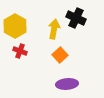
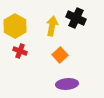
yellow arrow: moved 2 px left, 3 px up
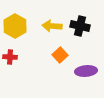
black cross: moved 4 px right, 8 px down; rotated 12 degrees counterclockwise
yellow arrow: rotated 96 degrees counterclockwise
red cross: moved 10 px left, 6 px down; rotated 16 degrees counterclockwise
purple ellipse: moved 19 px right, 13 px up
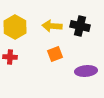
yellow hexagon: moved 1 px down
orange square: moved 5 px left, 1 px up; rotated 21 degrees clockwise
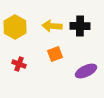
black cross: rotated 12 degrees counterclockwise
red cross: moved 9 px right, 7 px down; rotated 16 degrees clockwise
purple ellipse: rotated 20 degrees counterclockwise
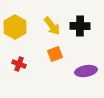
yellow arrow: rotated 132 degrees counterclockwise
purple ellipse: rotated 15 degrees clockwise
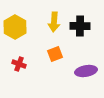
yellow arrow: moved 2 px right, 4 px up; rotated 42 degrees clockwise
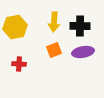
yellow hexagon: rotated 20 degrees clockwise
orange square: moved 1 px left, 4 px up
red cross: rotated 16 degrees counterclockwise
purple ellipse: moved 3 px left, 19 px up
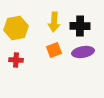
yellow hexagon: moved 1 px right, 1 px down
red cross: moved 3 px left, 4 px up
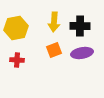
purple ellipse: moved 1 px left, 1 px down
red cross: moved 1 px right
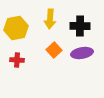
yellow arrow: moved 4 px left, 3 px up
orange square: rotated 21 degrees counterclockwise
